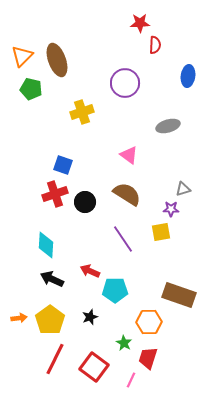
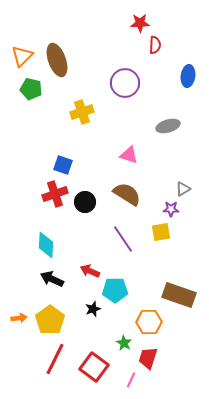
pink triangle: rotated 18 degrees counterclockwise
gray triangle: rotated 14 degrees counterclockwise
black star: moved 3 px right, 8 px up
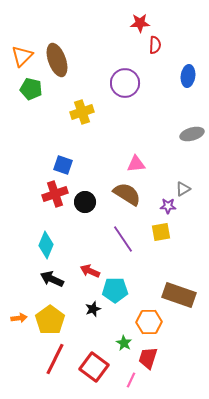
gray ellipse: moved 24 px right, 8 px down
pink triangle: moved 7 px right, 9 px down; rotated 24 degrees counterclockwise
purple star: moved 3 px left, 3 px up
cyan diamond: rotated 20 degrees clockwise
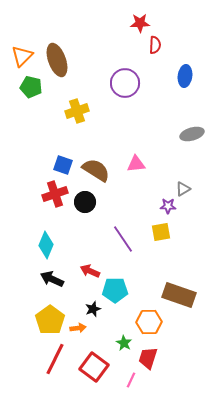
blue ellipse: moved 3 px left
green pentagon: moved 2 px up
yellow cross: moved 5 px left, 1 px up
brown semicircle: moved 31 px left, 24 px up
orange arrow: moved 59 px right, 10 px down
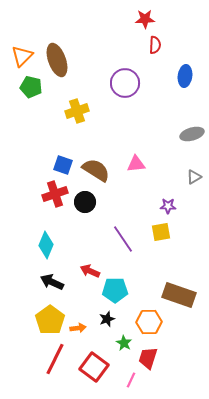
red star: moved 5 px right, 4 px up
gray triangle: moved 11 px right, 12 px up
black arrow: moved 3 px down
black star: moved 14 px right, 10 px down
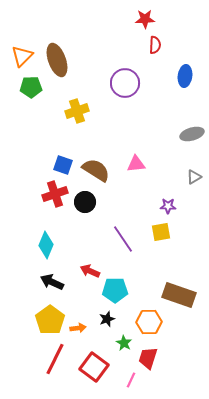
green pentagon: rotated 15 degrees counterclockwise
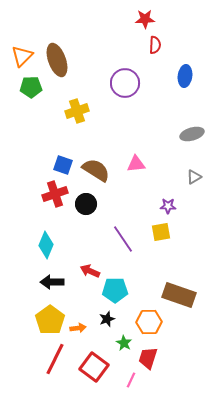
black circle: moved 1 px right, 2 px down
black arrow: rotated 25 degrees counterclockwise
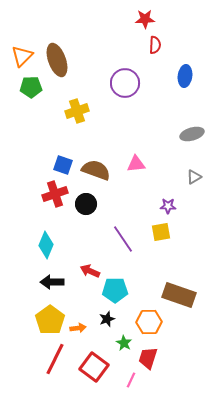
brown semicircle: rotated 12 degrees counterclockwise
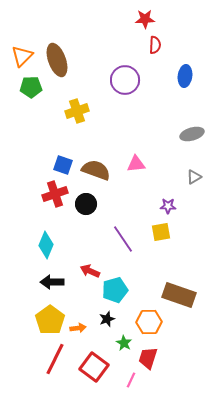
purple circle: moved 3 px up
cyan pentagon: rotated 15 degrees counterclockwise
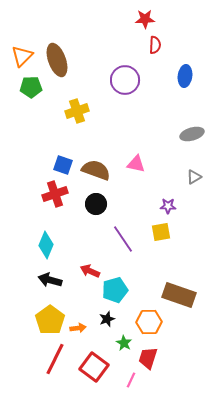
pink triangle: rotated 18 degrees clockwise
black circle: moved 10 px right
black arrow: moved 2 px left, 2 px up; rotated 15 degrees clockwise
